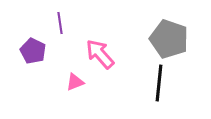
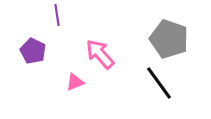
purple line: moved 3 px left, 8 px up
black line: rotated 42 degrees counterclockwise
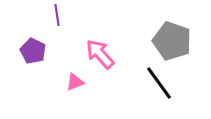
gray pentagon: moved 3 px right, 2 px down
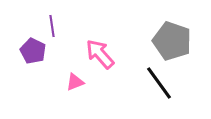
purple line: moved 5 px left, 11 px down
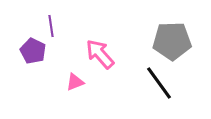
purple line: moved 1 px left
gray pentagon: rotated 21 degrees counterclockwise
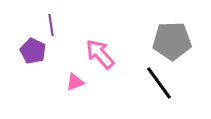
purple line: moved 1 px up
